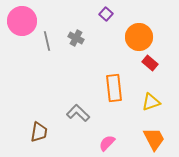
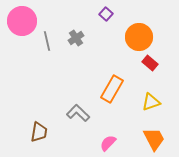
gray cross: rotated 28 degrees clockwise
orange rectangle: moved 2 px left, 1 px down; rotated 36 degrees clockwise
pink semicircle: moved 1 px right
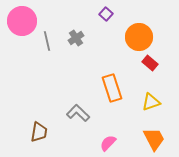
orange rectangle: moved 1 px up; rotated 48 degrees counterclockwise
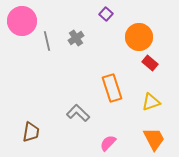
brown trapezoid: moved 8 px left
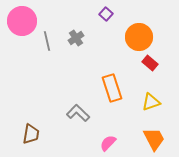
brown trapezoid: moved 2 px down
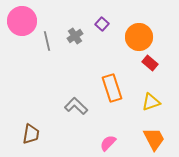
purple square: moved 4 px left, 10 px down
gray cross: moved 1 px left, 2 px up
gray L-shape: moved 2 px left, 7 px up
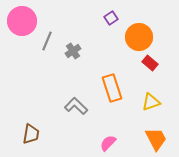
purple square: moved 9 px right, 6 px up; rotated 16 degrees clockwise
gray cross: moved 2 px left, 15 px down
gray line: rotated 36 degrees clockwise
orange trapezoid: moved 2 px right
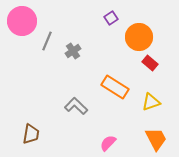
orange rectangle: moved 3 px right, 1 px up; rotated 40 degrees counterclockwise
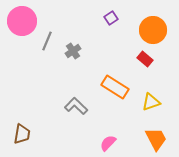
orange circle: moved 14 px right, 7 px up
red rectangle: moved 5 px left, 4 px up
brown trapezoid: moved 9 px left
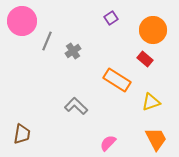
orange rectangle: moved 2 px right, 7 px up
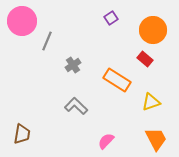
gray cross: moved 14 px down
pink semicircle: moved 2 px left, 2 px up
